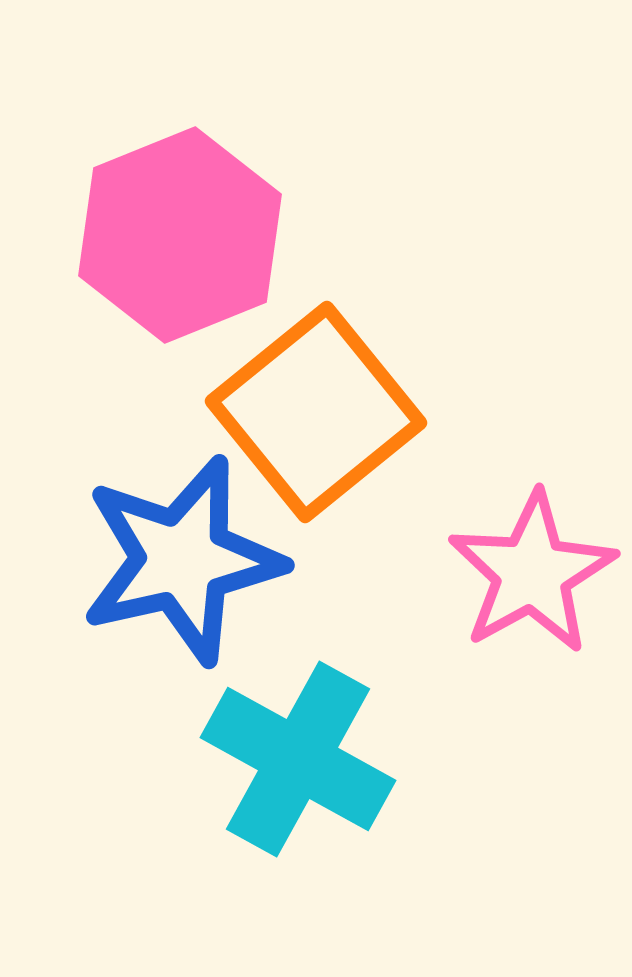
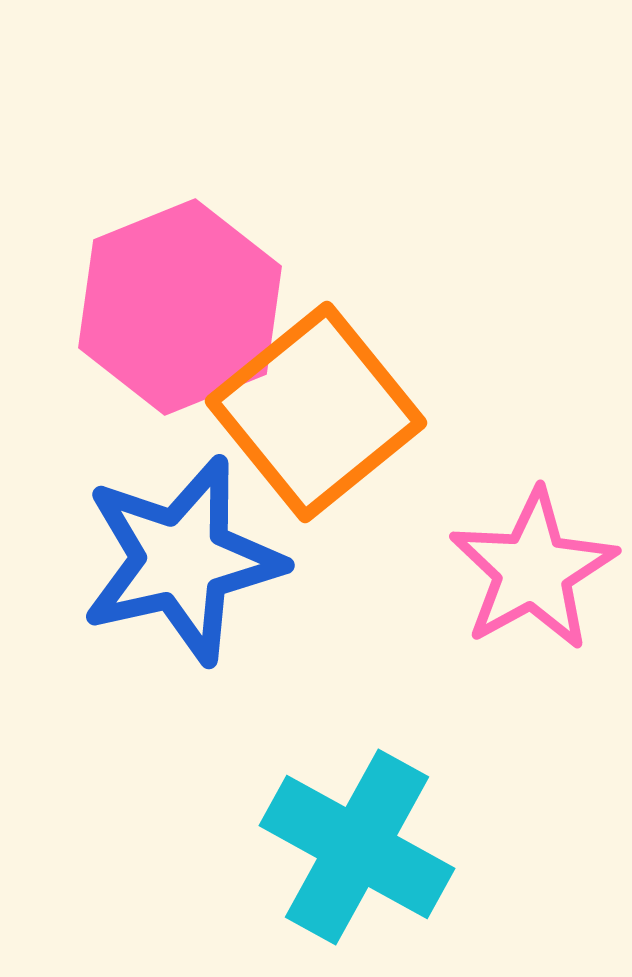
pink hexagon: moved 72 px down
pink star: moved 1 px right, 3 px up
cyan cross: moved 59 px right, 88 px down
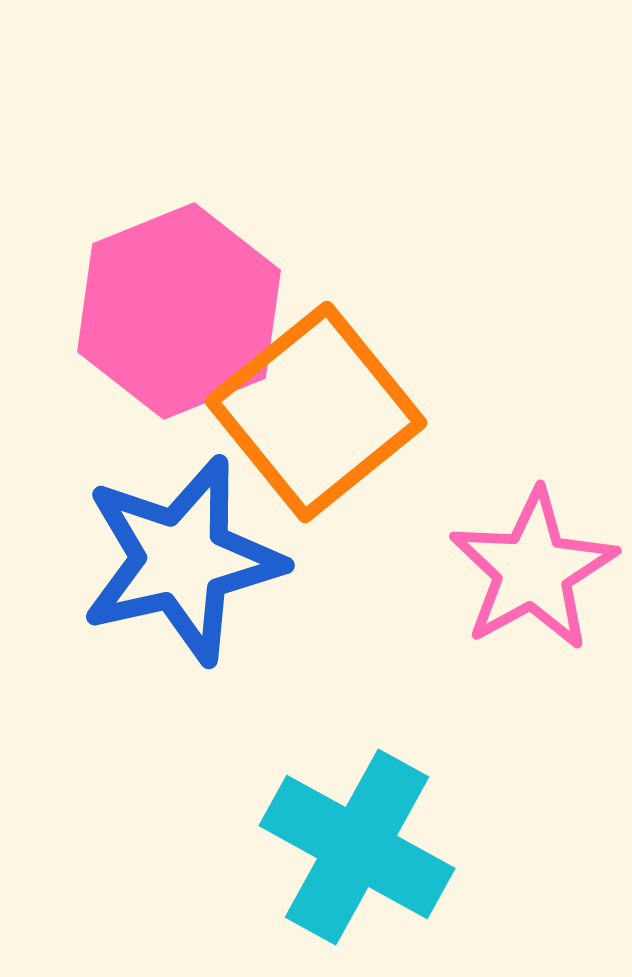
pink hexagon: moved 1 px left, 4 px down
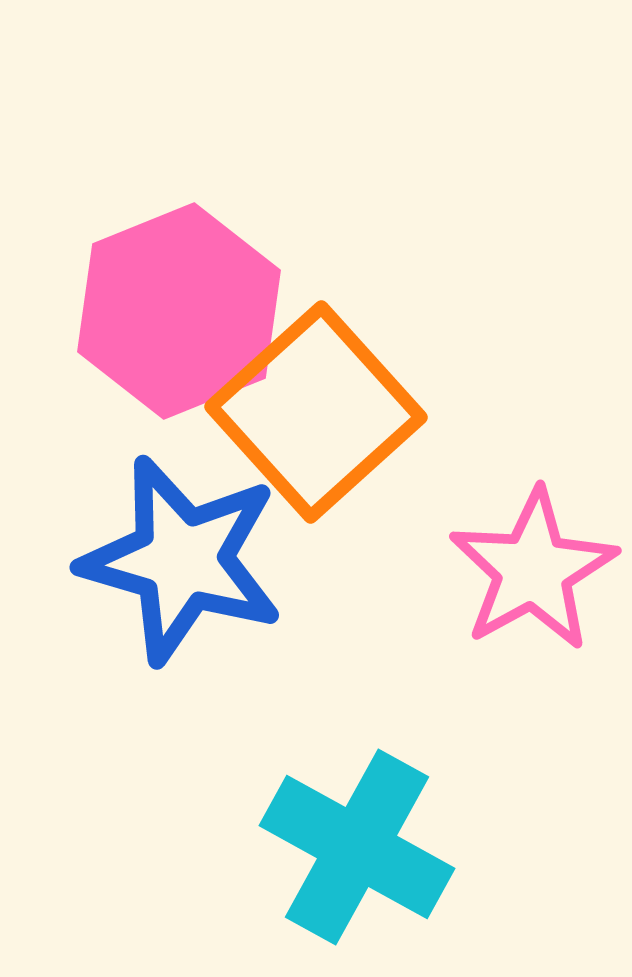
orange square: rotated 3 degrees counterclockwise
blue star: rotated 29 degrees clockwise
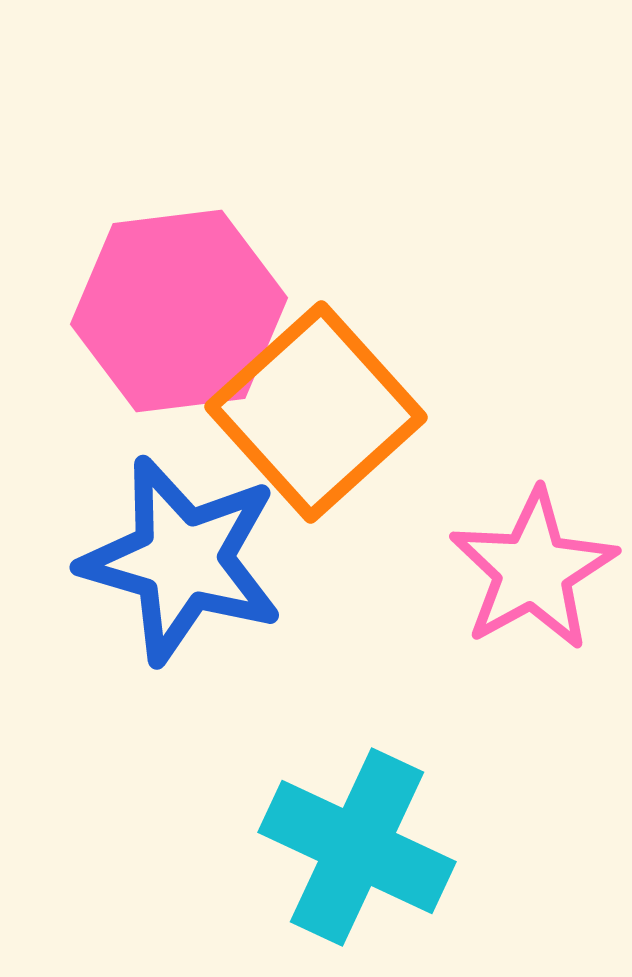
pink hexagon: rotated 15 degrees clockwise
cyan cross: rotated 4 degrees counterclockwise
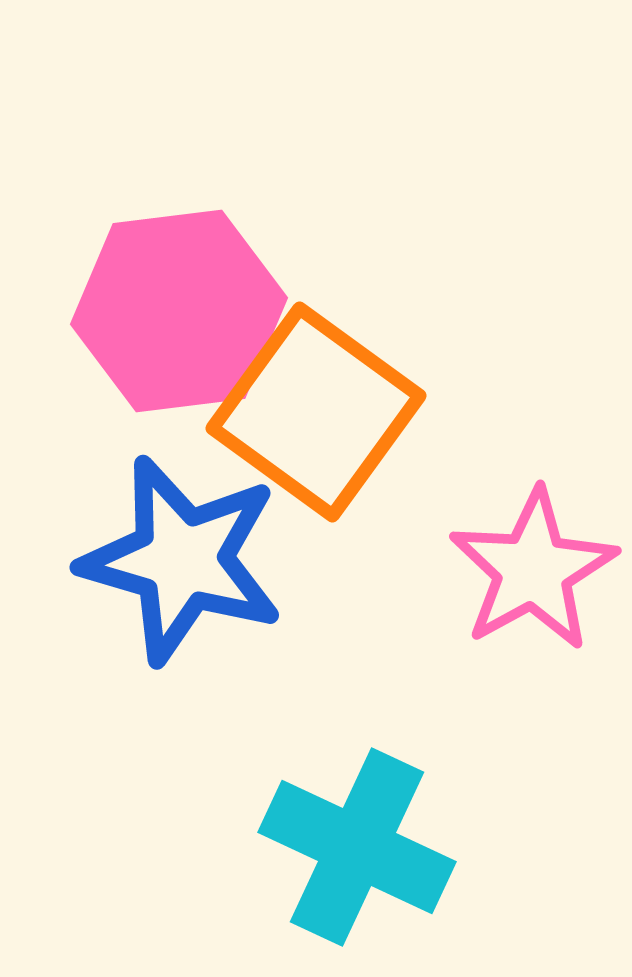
orange square: rotated 12 degrees counterclockwise
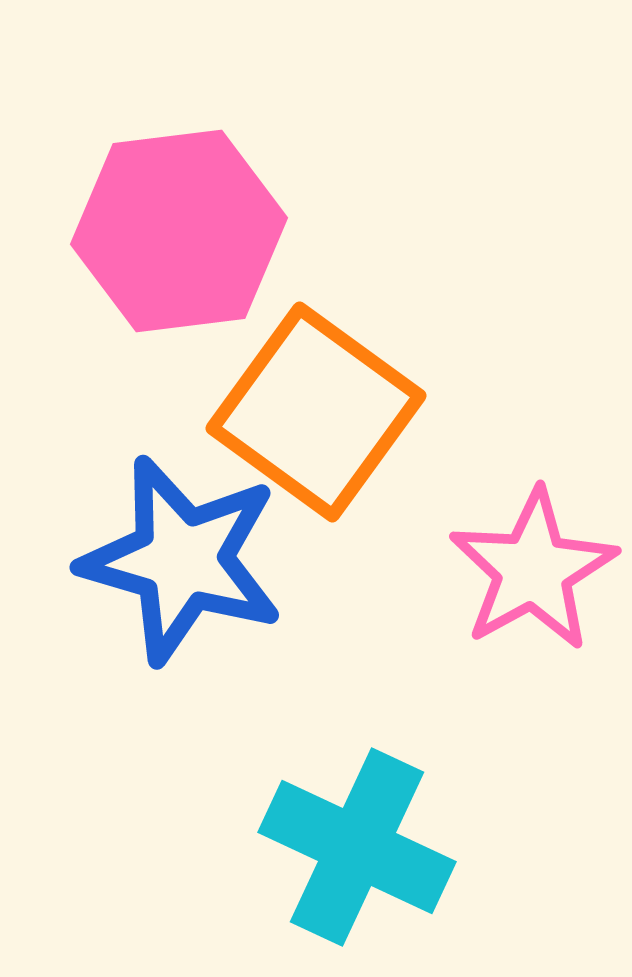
pink hexagon: moved 80 px up
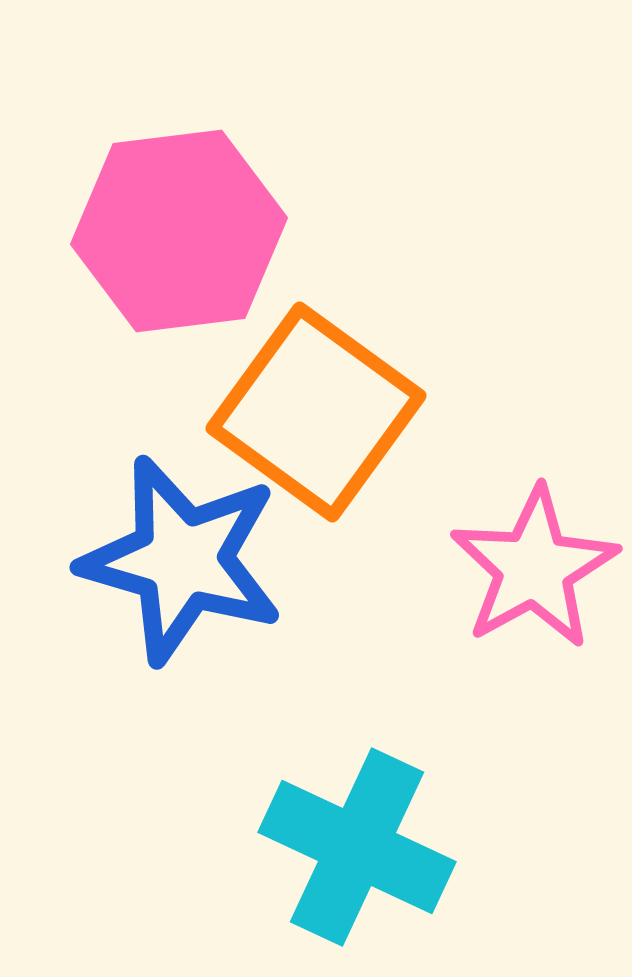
pink star: moved 1 px right, 2 px up
